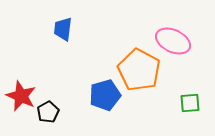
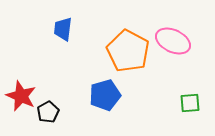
orange pentagon: moved 11 px left, 19 px up
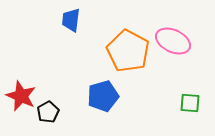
blue trapezoid: moved 8 px right, 9 px up
blue pentagon: moved 2 px left, 1 px down
green square: rotated 10 degrees clockwise
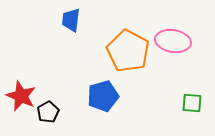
pink ellipse: rotated 16 degrees counterclockwise
green square: moved 2 px right
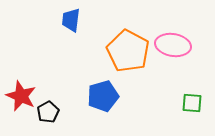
pink ellipse: moved 4 px down
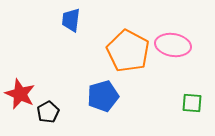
red star: moved 1 px left, 2 px up
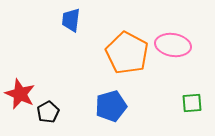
orange pentagon: moved 1 px left, 2 px down
blue pentagon: moved 8 px right, 10 px down
green square: rotated 10 degrees counterclockwise
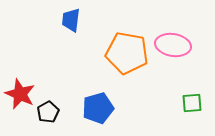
orange pentagon: rotated 18 degrees counterclockwise
blue pentagon: moved 13 px left, 2 px down
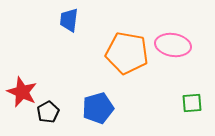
blue trapezoid: moved 2 px left
red star: moved 2 px right, 2 px up
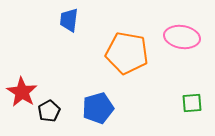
pink ellipse: moved 9 px right, 8 px up
red star: rotated 8 degrees clockwise
black pentagon: moved 1 px right, 1 px up
